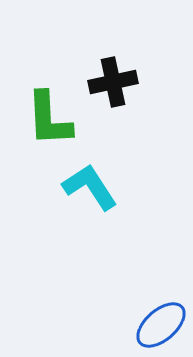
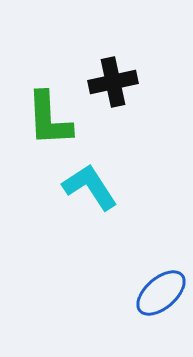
blue ellipse: moved 32 px up
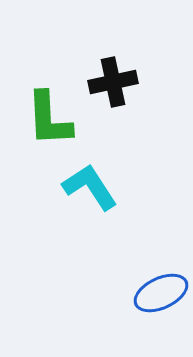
blue ellipse: rotated 16 degrees clockwise
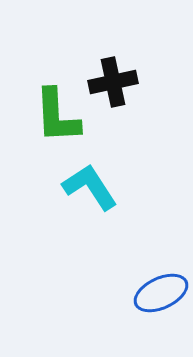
green L-shape: moved 8 px right, 3 px up
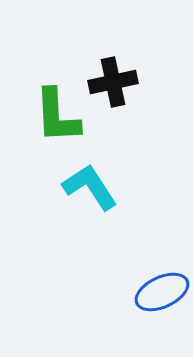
blue ellipse: moved 1 px right, 1 px up
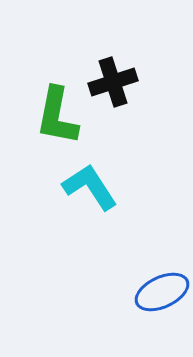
black cross: rotated 6 degrees counterclockwise
green L-shape: rotated 14 degrees clockwise
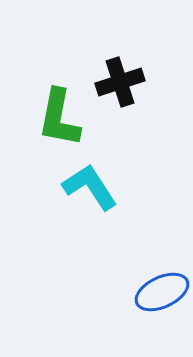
black cross: moved 7 px right
green L-shape: moved 2 px right, 2 px down
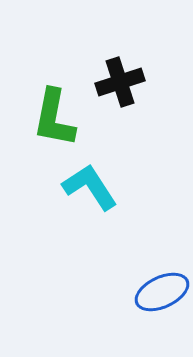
green L-shape: moved 5 px left
